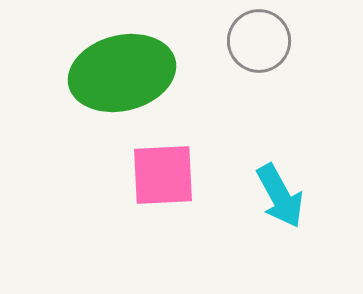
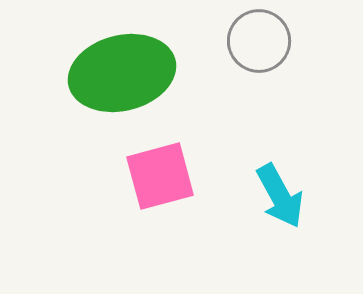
pink square: moved 3 px left, 1 px down; rotated 12 degrees counterclockwise
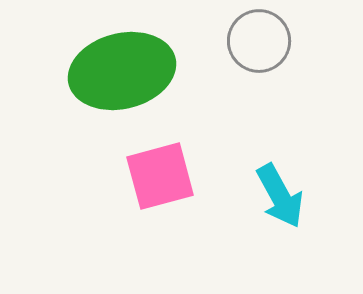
green ellipse: moved 2 px up
